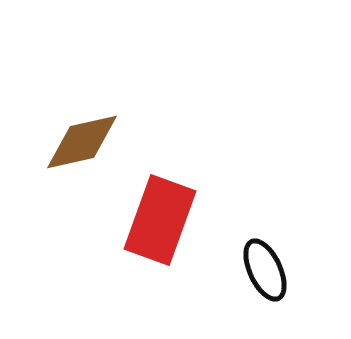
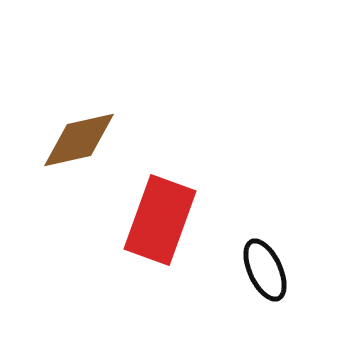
brown diamond: moved 3 px left, 2 px up
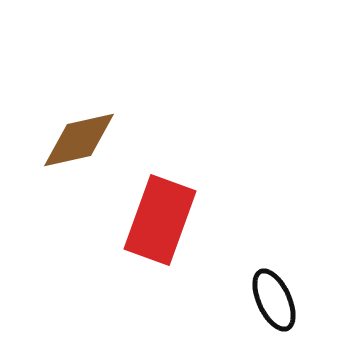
black ellipse: moved 9 px right, 30 px down
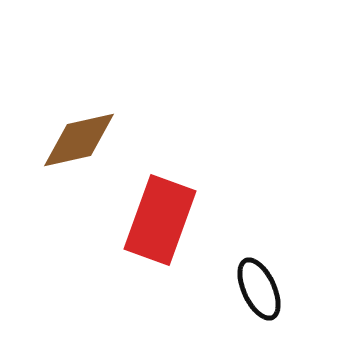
black ellipse: moved 15 px left, 11 px up
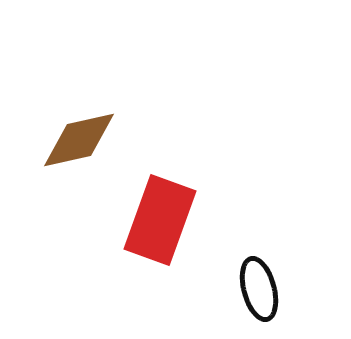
black ellipse: rotated 10 degrees clockwise
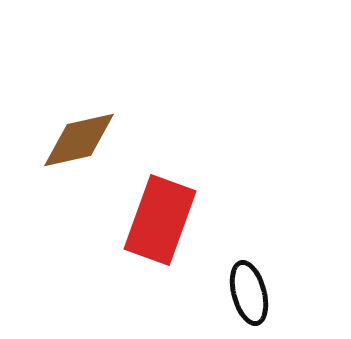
black ellipse: moved 10 px left, 4 px down
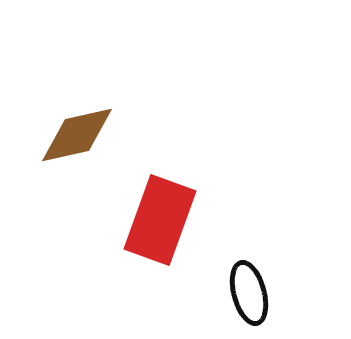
brown diamond: moved 2 px left, 5 px up
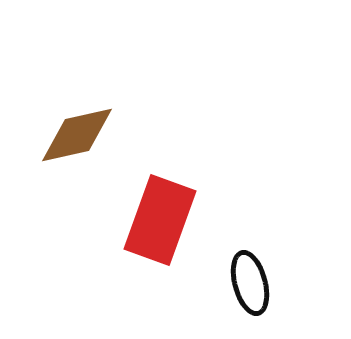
black ellipse: moved 1 px right, 10 px up
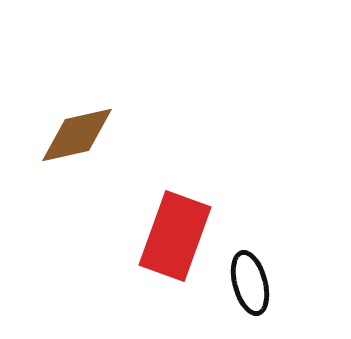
red rectangle: moved 15 px right, 16 px down
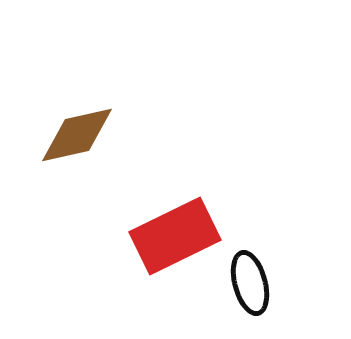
red rectangle: rotated 44 degrees clockwise
